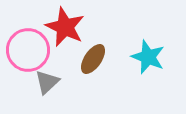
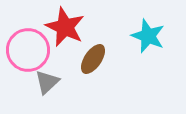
cyan star: moved 21 px up
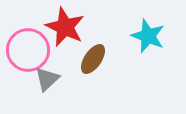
gray triangle: moved 3 px up
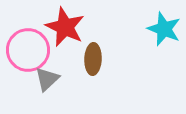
cyan star: moved 16 px right, 7 px up
brown ellipse: rotated 32 degrees counterclockwise
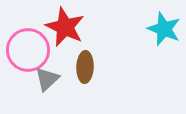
brown ellipse: moved 8 px left, 8 px down
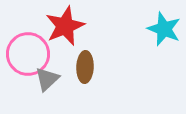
red star: moved 1 px up; rotated 24 degrees clockwise
pink circle: moved 4 px down
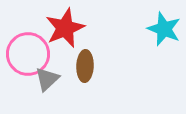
red star: moved 2 px down
brown ellipse: moved 1 px up
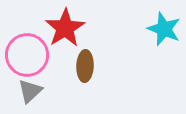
red star: rotated 9 degrees counterclockwise
pink circle: moved 1 px left, 1 px down
gray triangle: moved 17 px left, 12 px down
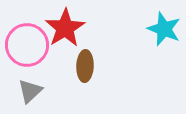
pink circle: moved 10 px up
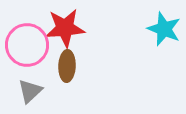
red star: rotated 27 degrees clockwise
brown ellipse: moved 18 px left
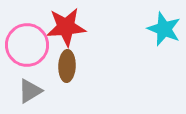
red star: moved 1 px right, 1 px up
gray triangle: rotated 12 degrees clockwise
